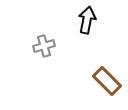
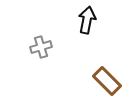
gray cross: moved 3 px left, 1 px down
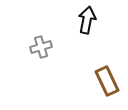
brown rectangle: rotated 20 degrees clockwise
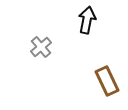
gray cross: rotated 25 degrees counterclockwise
